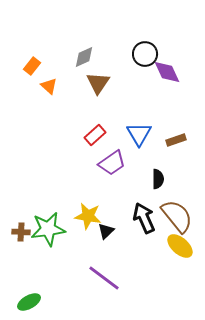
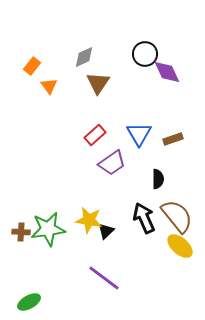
orange triangle: rotated 12 degrees clockwise
brown rectangle: moved 3 px left, 1 px up
yellow star: moved 1 px right, 4 px down
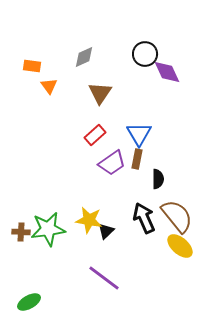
orange rectangle: rotated 60 degrees clockwise
brown triangle: moved 2 px right, 10 px down
brown rectangle: moved 36 px left, 20 px down; rotated 60 degrees counterclockwise
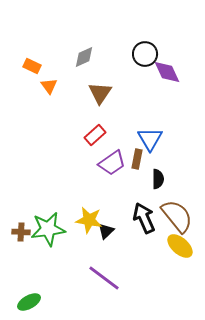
orange rectangle: rotated 18 degrees clockwise
blue triangle: moved 11 px right, 5 px down
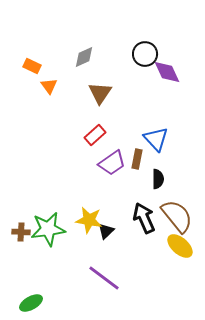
blue triangle: moved 6 px right; rotated 12 degrees counterclockwise
green ellipse: moved 2 px right, 1 px down
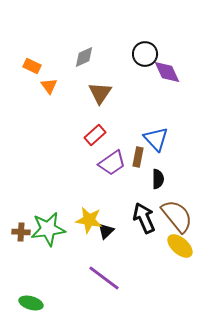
brown rectangle: moved 1 px right, 2 px up
green ellipse: rotated 45 degrees clockwise
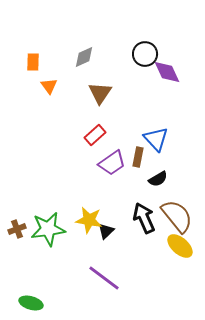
orange rectangle: moved 1 px right, 4 px up; rotated 66 degrees clockwise
black semicircle: rotated 60 degrees clockwise
brown cross: moved 4 px left, 3 px up; rotated 24 degrees counterclockwise
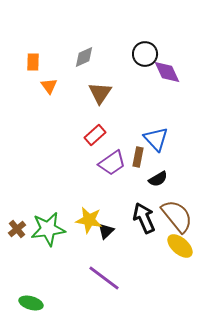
brown cross: rotated 18 degrees counterclockwise
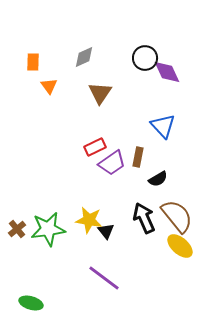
black circle: moved 4 px down
red rectangle: moved 12 px down; rotated 15 degrees clockwise
blue triangle: moved 7 px right, 13 px up
black triangle: rotated 24 degrees counterclockwise
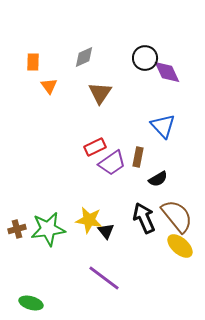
brown cross: rotated 24 degrees clockwise
